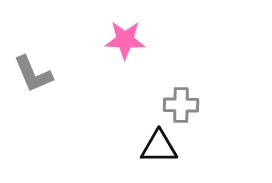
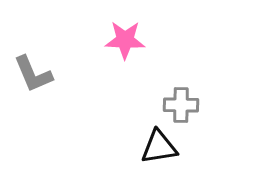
black triangle: rotated 9 degrees counterclockwise
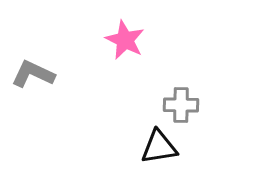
pink star: rotated 24 degrees clockwise
gray L-shape: rotated 138 degrees clockwise
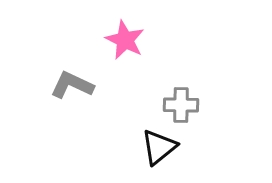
gray L-shape: moved 39 px right, 11 px down
black triangle: rotated 30 degrees counterclockwise
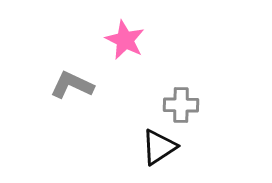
black triangle: rotated 6 degrees clockwise
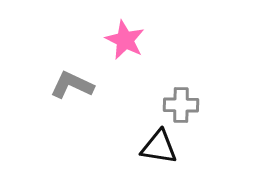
black triangle: rotated 42 degrees clockwise
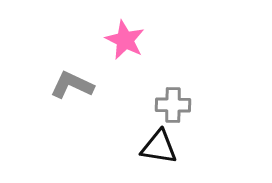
gray cross: moved 8 px left
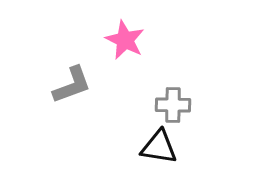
gray L-shape: rotated 135 degrees clockwise
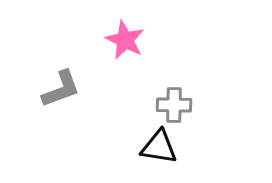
gray L-shape: moved 11 px left, 4 px down
gray cross: moved 1 px right
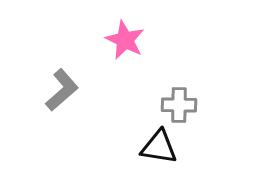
gray L-shape: moved 1 px right, 1 px down; rotated 21 degrees counterclockwise
gray cross: moved 5 px right
